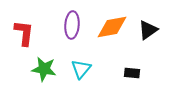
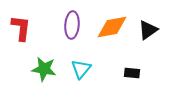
red L-shape: moved 3 px left, 5 px up
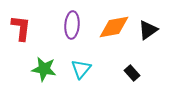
orange diamond: moved 2 px right
black rectangle: rotated 42 degrees clockwise
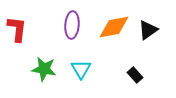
red L-shape: moved 4 px left, 1 px down
cyan triangle: rotated 10 degrees counterclockwise
black rectangle: moved 3 px right, 2 px down
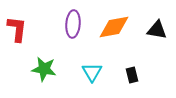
purple ellipse: moved 1 px right, 1 px up
black triangle: moved 9 px right; rotated 45 degrees clockwise
cyan triangle: moved 11 px right, 3 px down
black rectangle: moved 3 px left; rotated 28 degrees clockwise
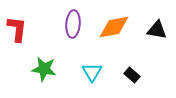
black rectangle: rotated 35 degrees counterclockwise
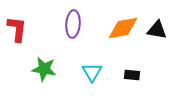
orange diamond: moved 9 px right, 1 px down
black rectangle: rotated 35 degrees counterclockwise
